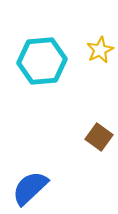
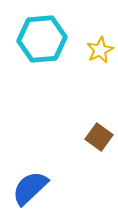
cyan hexagon: moved 22 px up
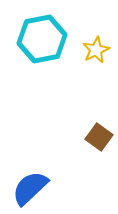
cyan hexagon: rotated 6 degrees counterclockwise
yellow star: moved 4 px left
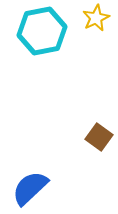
cyan hexagon: moved 8 px up
yellow star: moved 32 px up
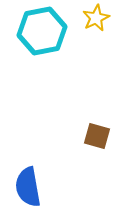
brown square: moved 2 px left, 1 px up; rotated 20 degrees counterclockwise
blue semicircle: moved 2 px left, 1 px up; rotated 57 degrees counterclockwise
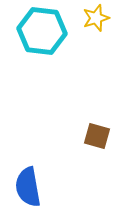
yellow star: rotated 8 degrees clockwise
cyan hexagon: rotated 18 degrees clockwise
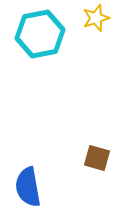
cyan hexagon: moved 2 px left, 3 px down; rotated 18 degrees counterclockwise
brown square: moved 22 px down
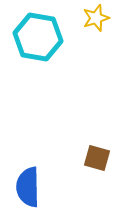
cyan hexagon: moved 2 px left, 3 px down; rotated 21 degrees clockwise
blue semicircle: rotated 9 degrees clockwise
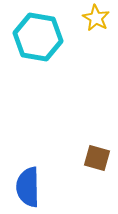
yellow star: rotated 24 degrees counterclockwise
